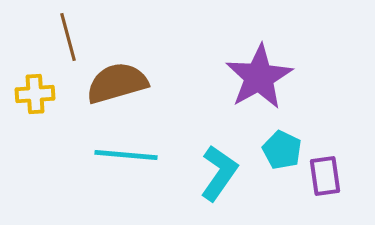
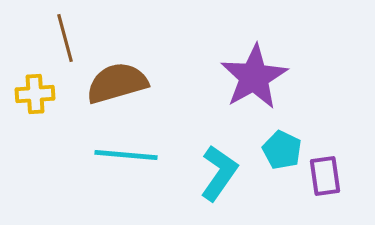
brown line: moved 3 px left, 1 px down
purple star: moved 5 px left
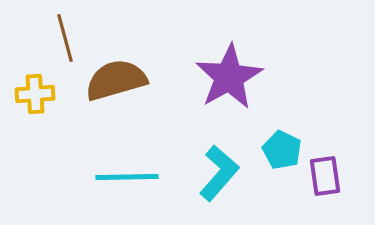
purple star: moved 25 px left
brown semicircle: moved 1 px left, 3 px up
cyan line: moved 1 px right, 22 px down; rotated 6 degrees counterclockwise
cyan L-shape: rotated 6 degrees clockwise
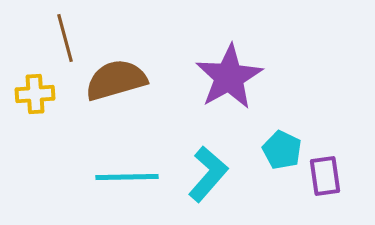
cyan L-shape: moved 11 px left, 1 px down
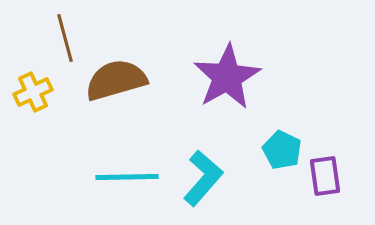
purple star: moved 2 px left
yellow cross: moved 2 px left, 2 px up; rotated 21 degrees counterclockwise
cyan L-shape: moved 5 px left, 4 px down
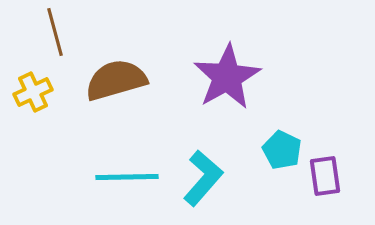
brown line: moved 10 px left, 6 px up
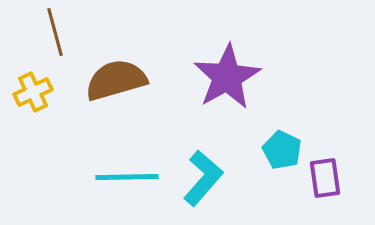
purple rectangle: moved 2 px down
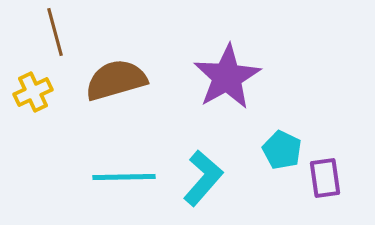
cyan line: moved 3 px left
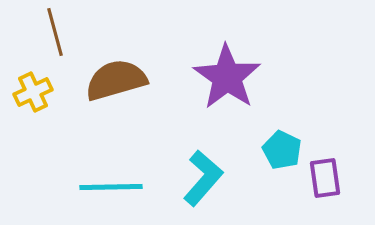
purple star: rotated 8 degrees counterclockwise
cyan line: moved 13 px left, 10 px down
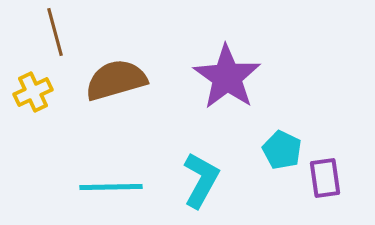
cyan L-shape: moved 2 px left, 2 px down; rotated 12 degrees counterclockwise
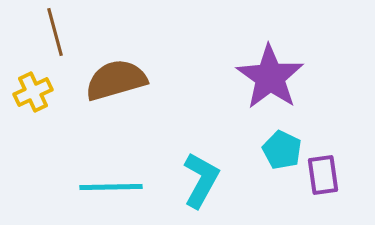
purple star: moved 43 px right
purple rectangle: moved 2 px left, 3 px up
